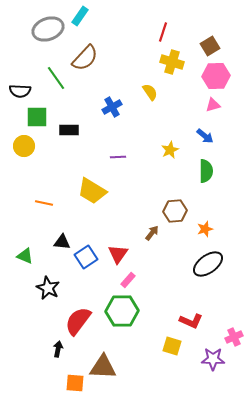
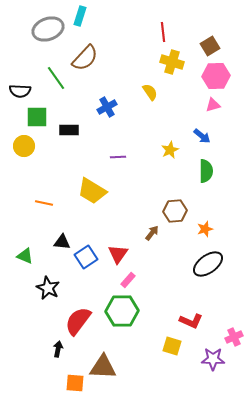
cyan rectangle: rotated 18 degrees counterclockwise
red line: rotated 24 degrees counterclockwise
blue cross: moved 5 px left
blue arrow: moved 3 px left
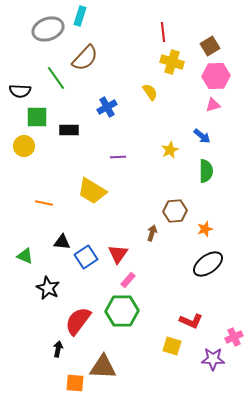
brown arrow: rotated 21 degrees counterclockwise
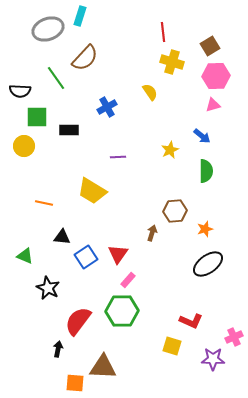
black triangle: moved 5 px up
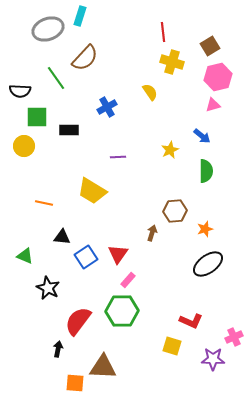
pink hexagon: moved 2 px right, 1 px down; rotated 12 degrees counterclockwise
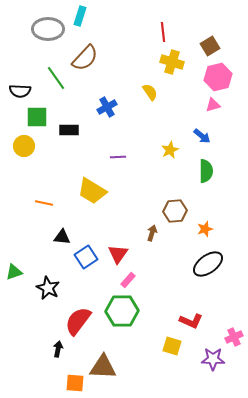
gray ellipse: rotated 20 degrees clockwise
green triangle: moved 11 px left, 16 px down; rotated 42 degrees counterclockwise
